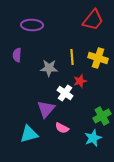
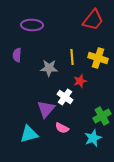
white cross: moved 4 px down
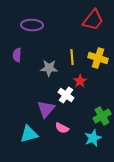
red star: rotated 16 degrees counterclockwise
white cross: moved 1 px right, 2 px up
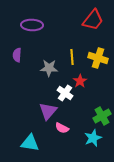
white cross: moved 1 px left, 2 px up
purple triangle: moved 2 px right, 2 px down
cyan triangle: moved 1 px right, 9 px down; rotated 24 degrees clockwise
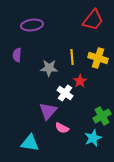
purple ellipse: rotated 10 degrees counterclockwise
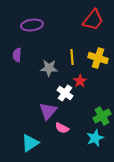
cyan star: moved 2 px right
cyan triangle: rotated 42 degrees counterclockwise
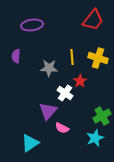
purple semicircle: moved 1 px left, 1 px down
